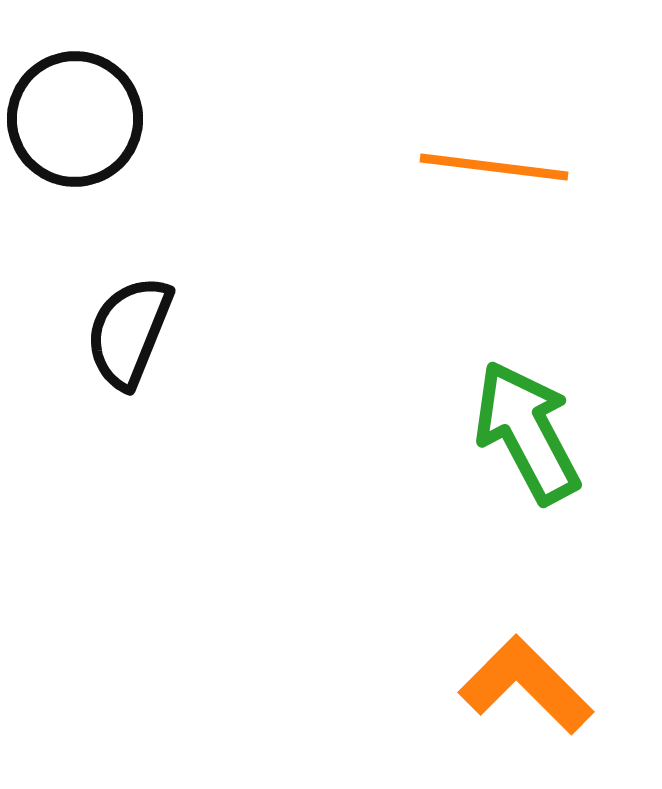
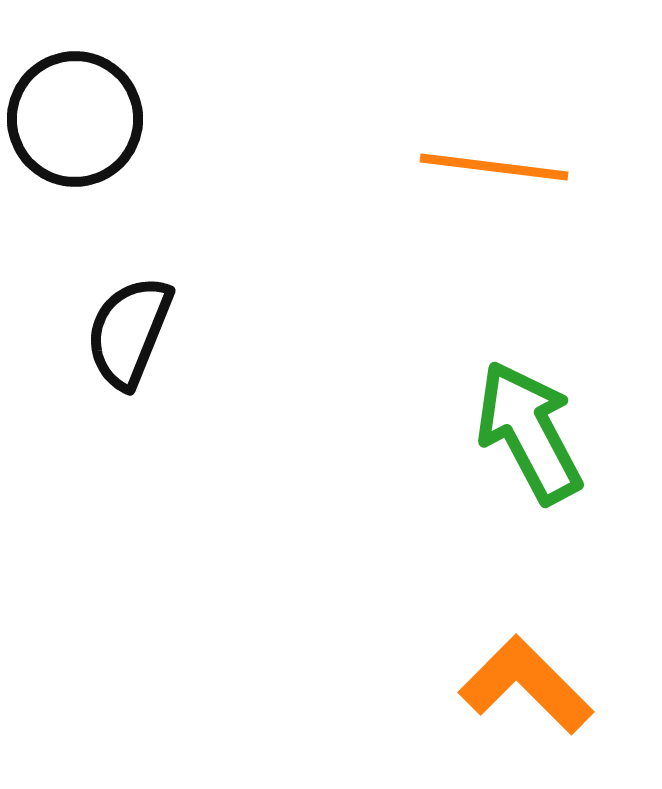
green arrow: moved 2 px right
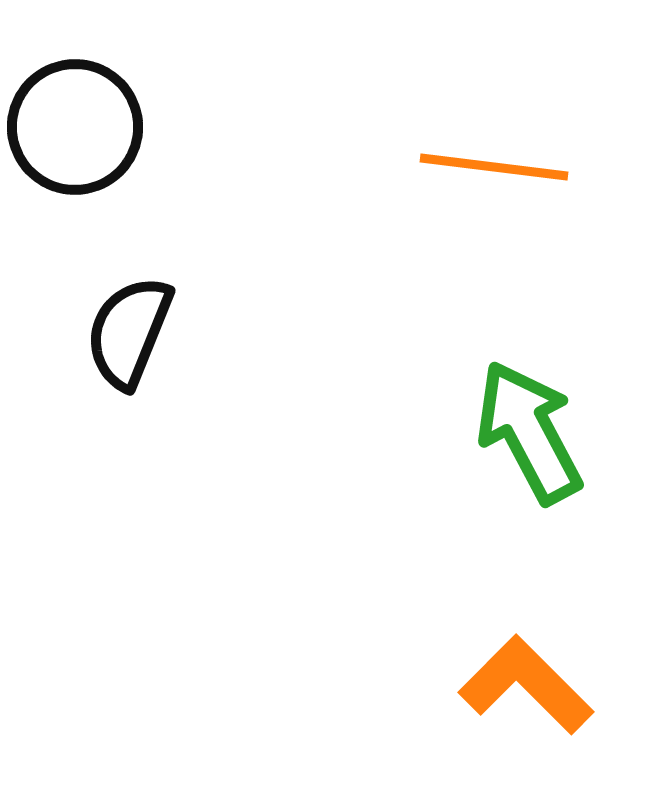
black circle: moved 8 px down
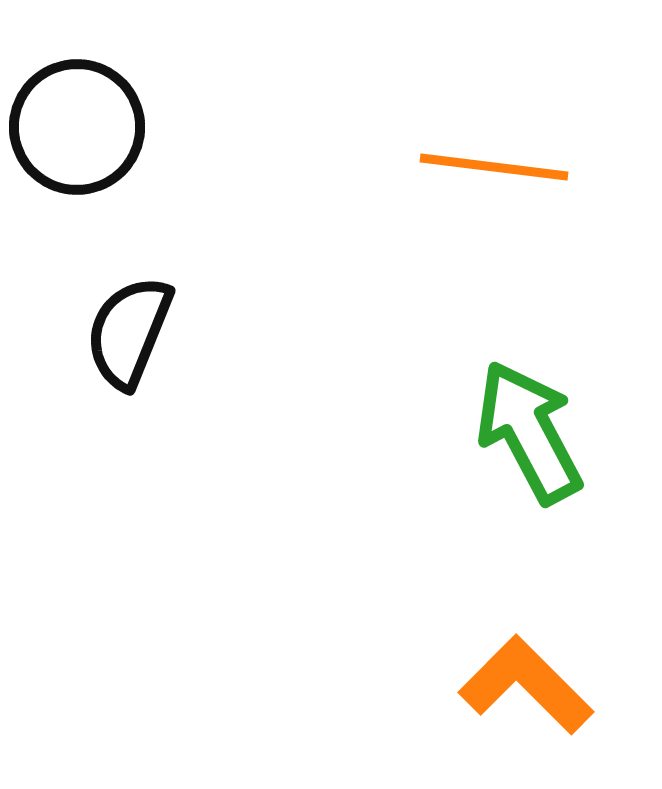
black circle: moved 2 px right
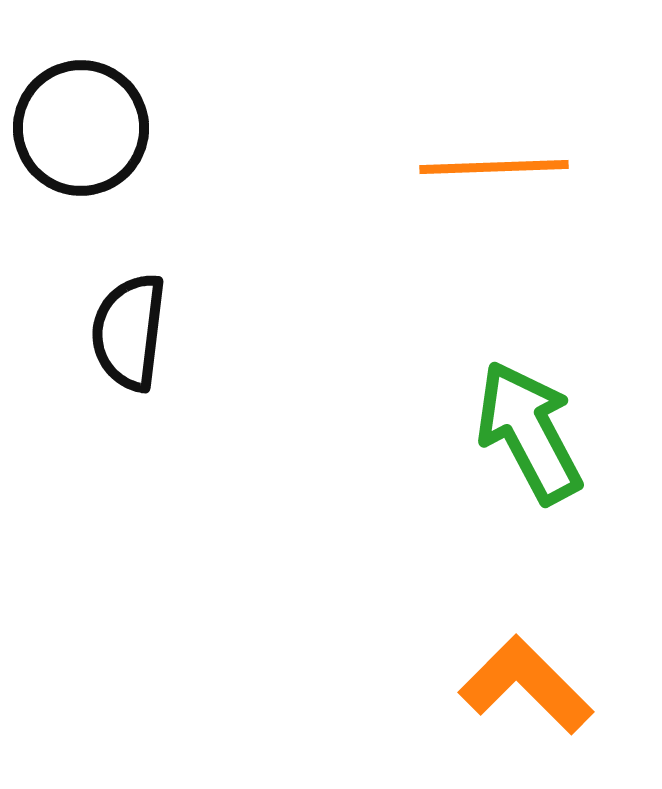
black circle: moved 4 px right, 1 px down
orange line: rotated 9 degrees counterclockwise
black semicircle: rotated 15 degrees counterclockwise
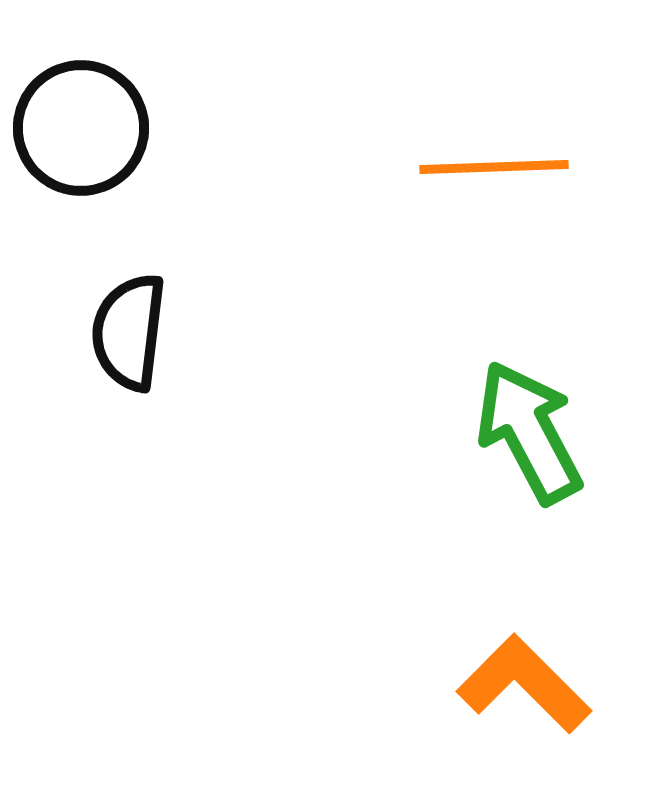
orange L-shape: moved 2 px left, 1 px up
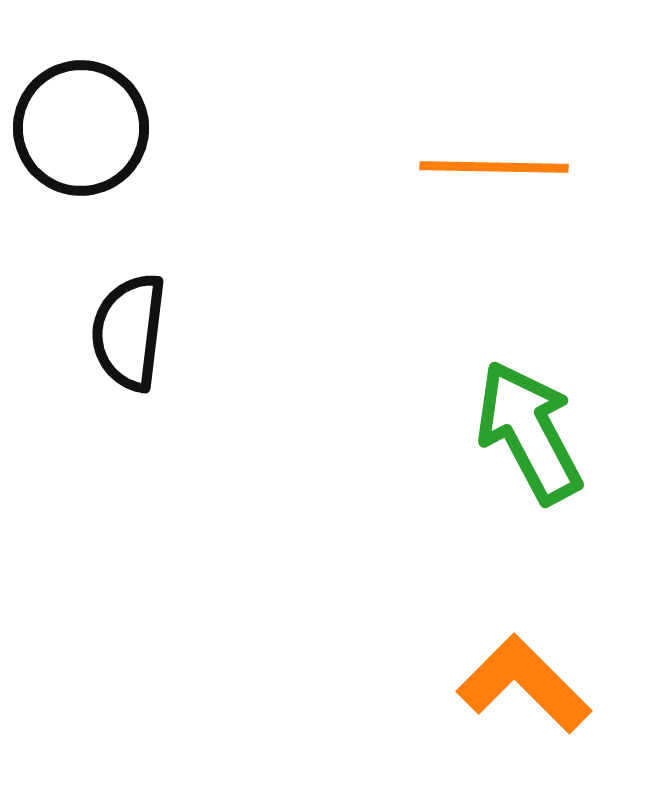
orange line: rotated 3 degrees clockwise
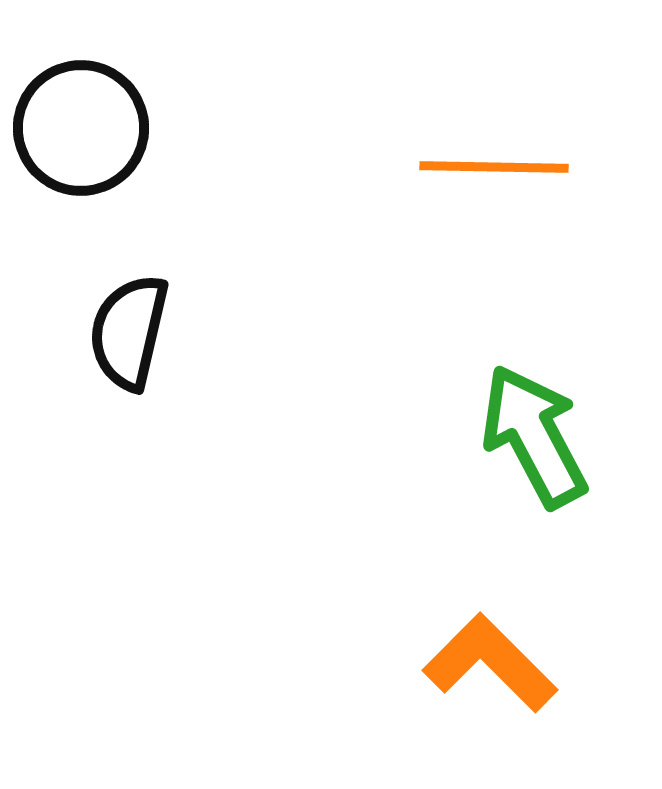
black semicircle: rotated 6 degrees clockwise
green arrow: moved 5 px right, 4 px down
orange L-shape: moved 34 px left, 21 px up
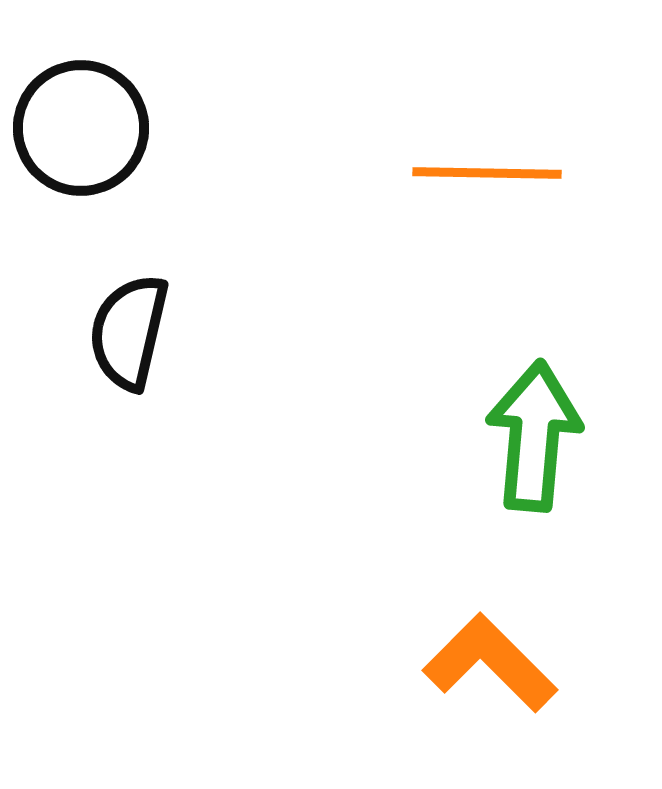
orange line: moved 7 px left, 6 px down
green arrow: rotated 33 degrees clockwise
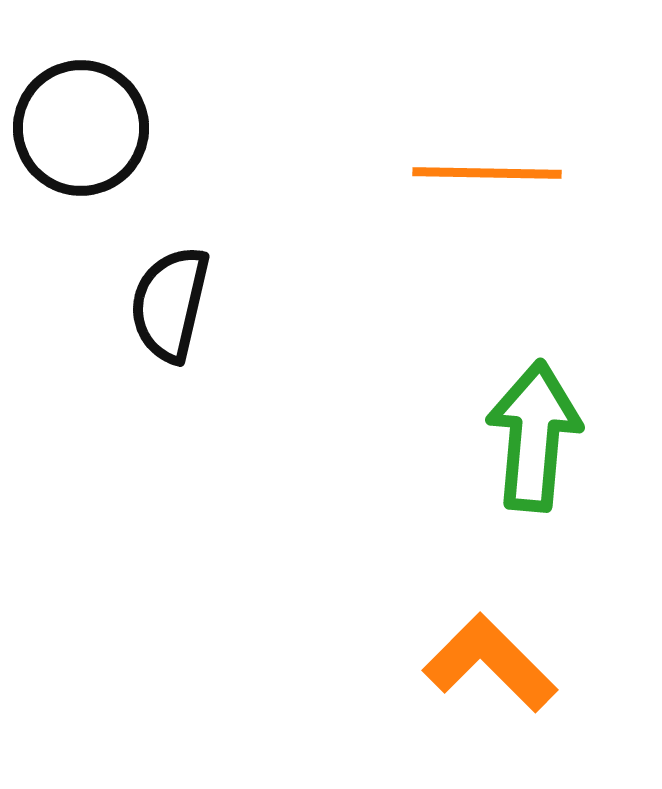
black semicircle: moved 41 px right, 28 px up
